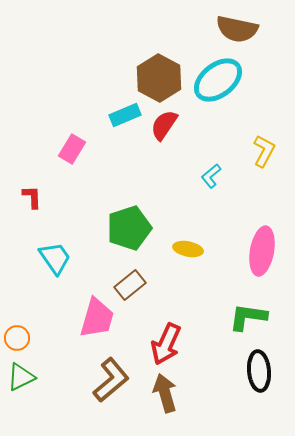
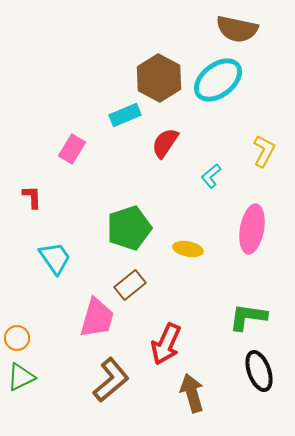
red semicircle: moved 1 px right, 18 px down
pink ellipse: moved 10 px left, 22 px up
black ellipse: rotated 15 degrees counterclockwise
brown arrow: moved 27 px right
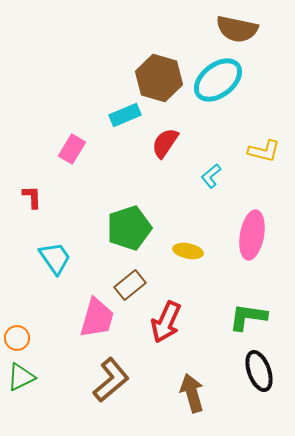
brown hexagon: rotated 12 degrees counterclockwise
yellow L-shape: rotated 76 degrees clockwise
pink ellipse: moved 6 px down
yellow ellipse: moved 2 px down
red arrow: moved 22 px up
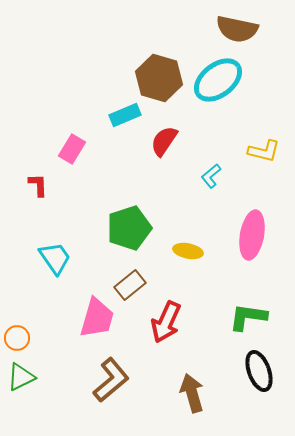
red semicircle: moved 1 px left, 2 px up
red L-shape: moved 6 px right, 12 px up
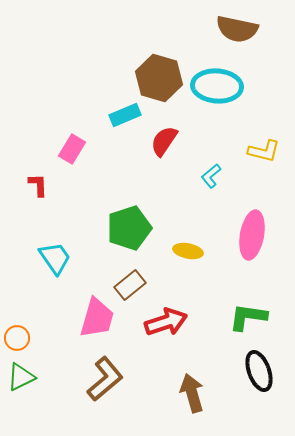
cyan ellipse: moved 1 px left, 6 px down; rotated 42 degrees clockwise
red arrow: rotated 132 degrees counterclockwise
brown L-shape: moved 6 px left, 1 px up
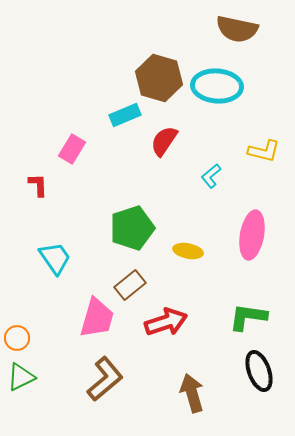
green pentagon: moved 3 px right
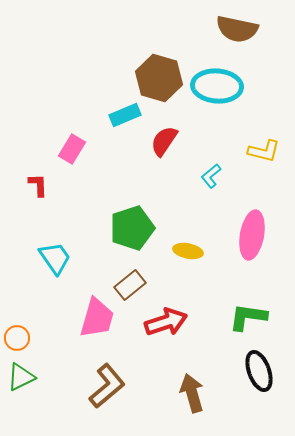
brown L-shape: moved 2 px right, 7 px down
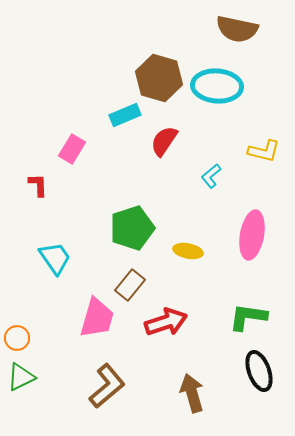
brown rectangle: rotated 12 degrees counterclockwise
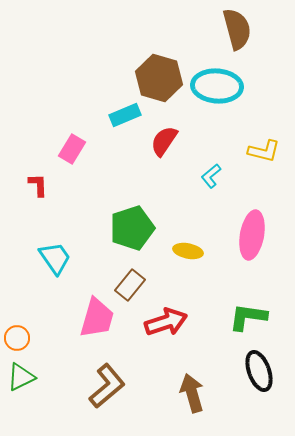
brown semicircle: rotated 117 degrees counterclockwise
